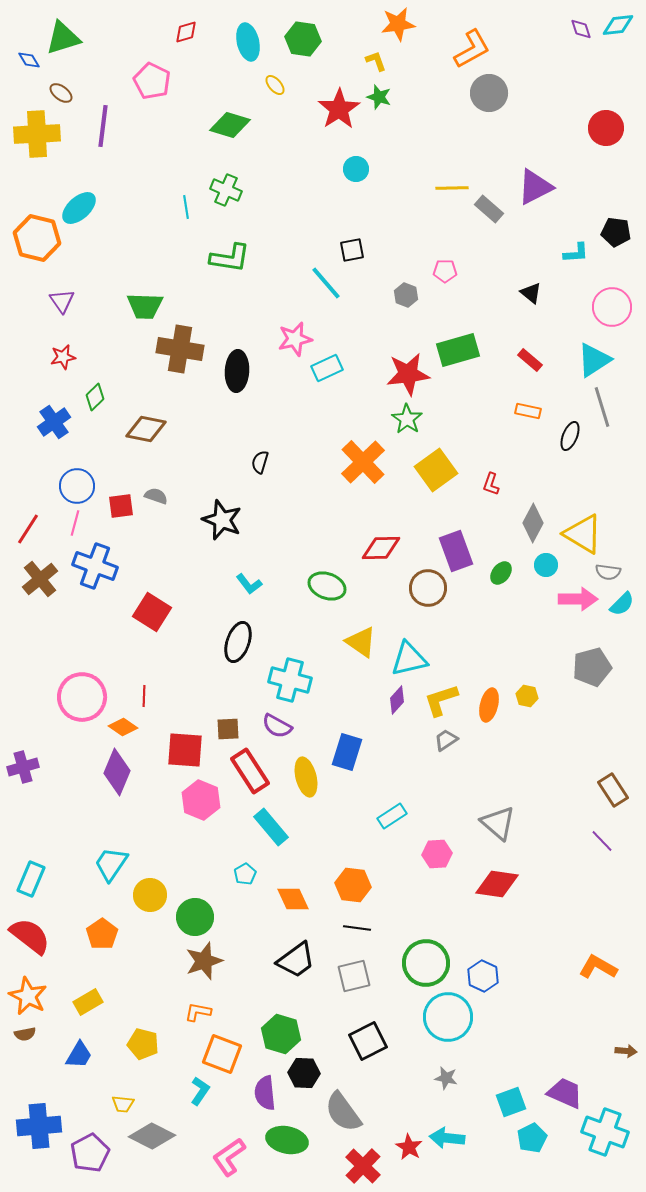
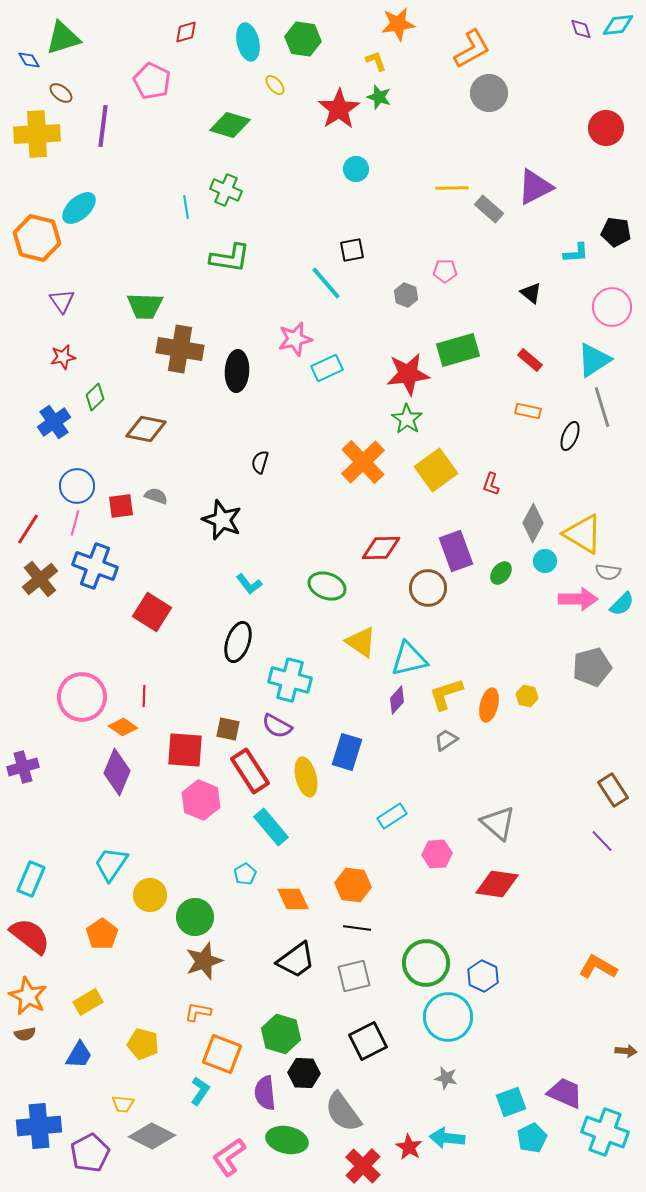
cyan circle at (546, 565): moved 1 px left, 4 px up
yellow L-shape at (441, 700): moved 5 px right, 6 px up
brown square at (228, 729): rotated 15 degrees clockwise
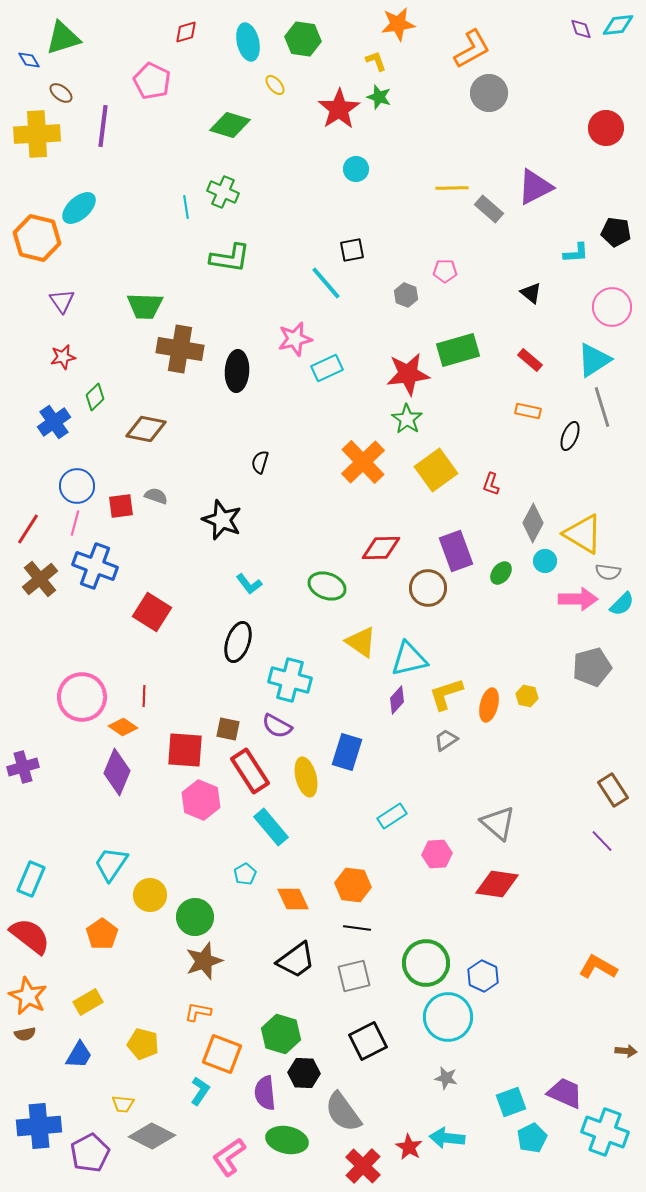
green cross at (226, 190): moved 3 px left, 2 px down
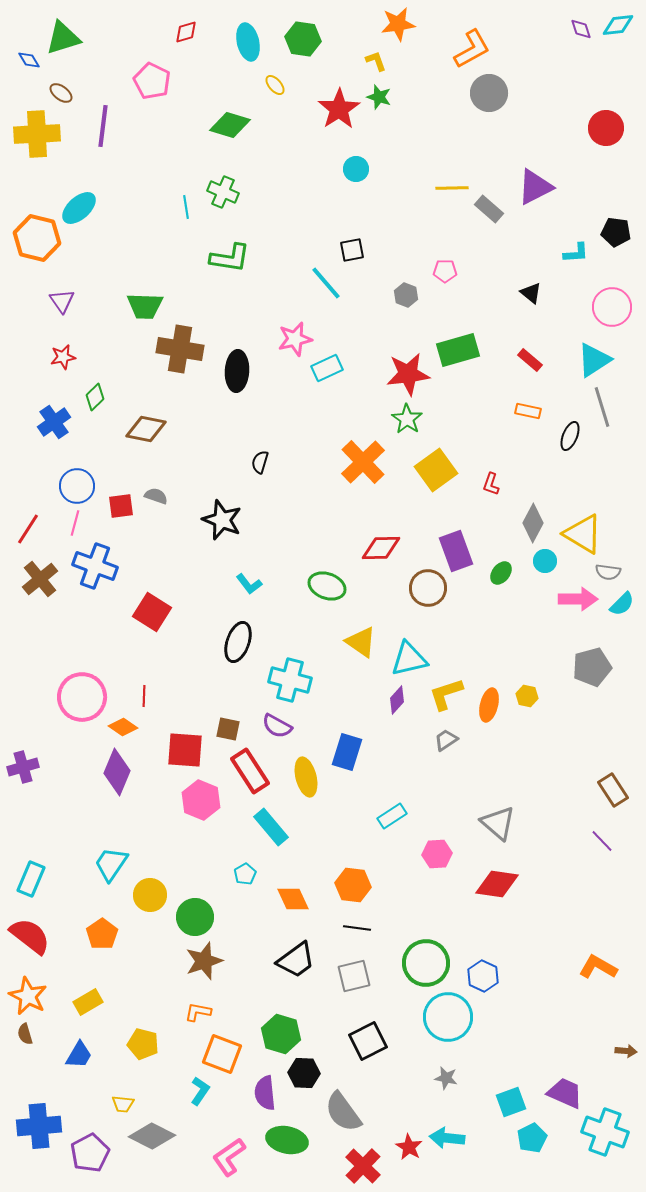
brown semicircle at (25, 1034): rotated 85 degrees clockwise
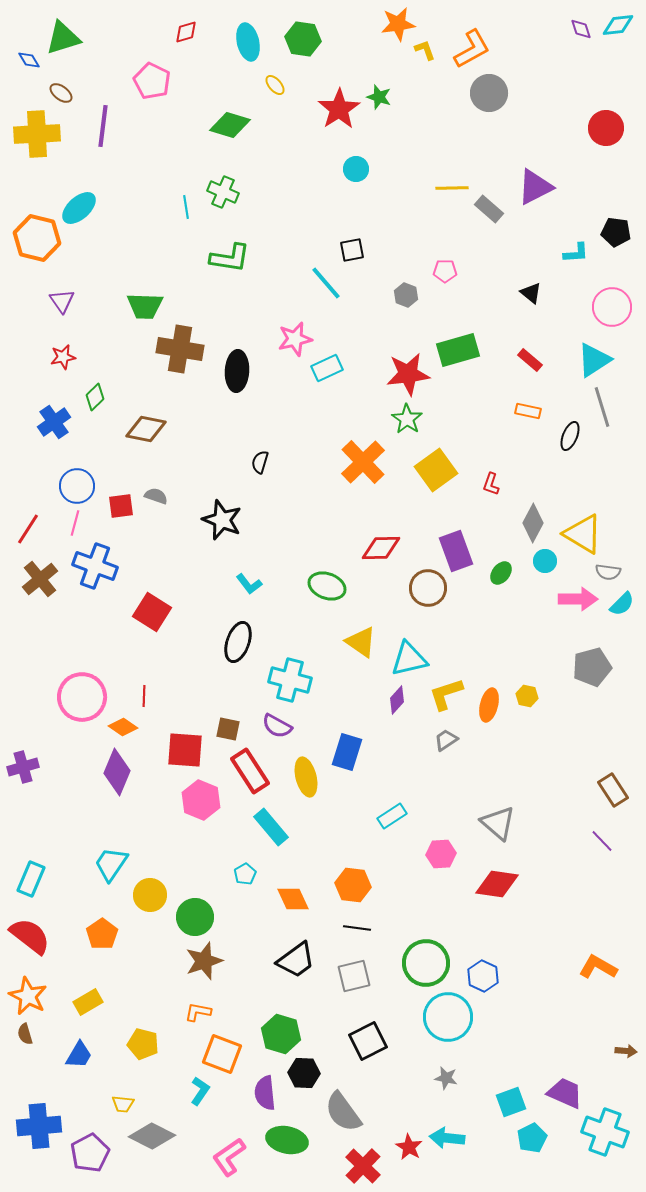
yellow L-shape at (376, 61): moved 49 px right, 11 px up
pink hexagon at (437, 854): moved 4 px right
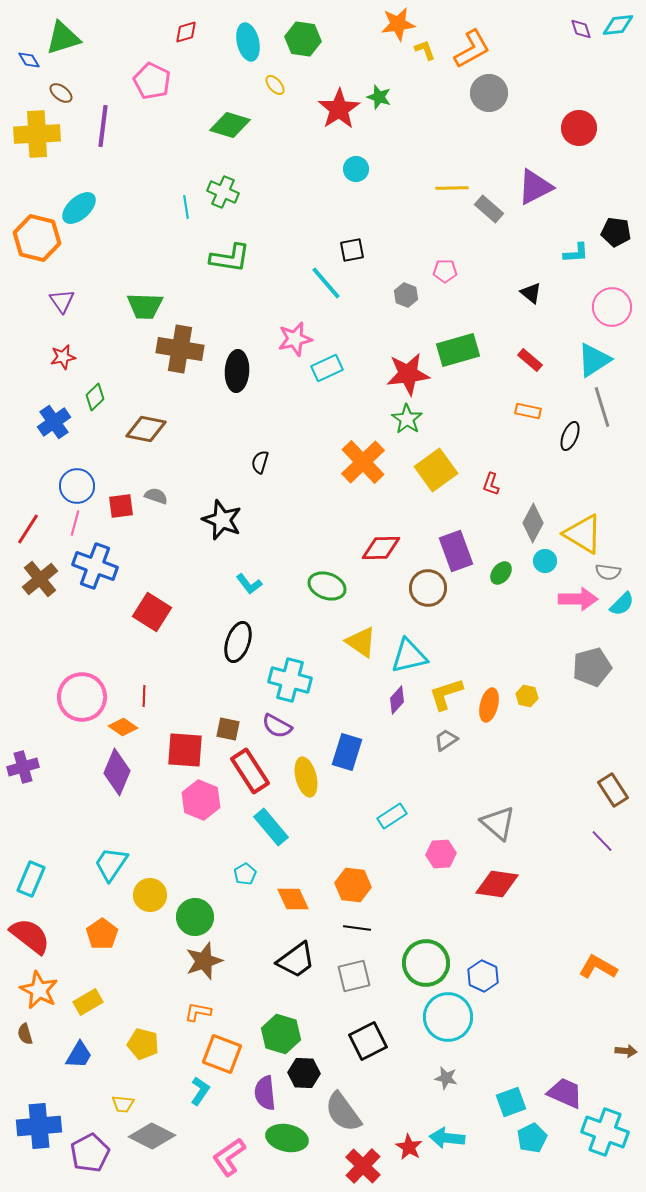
red circle at (606, 128): moved 27 px left
cyan triangle at (409, 659): moved 3 px up
orange star at (28, 996): moved 11 px right, 6 px up
green ellipse at (287, 1140): moved 2 px up
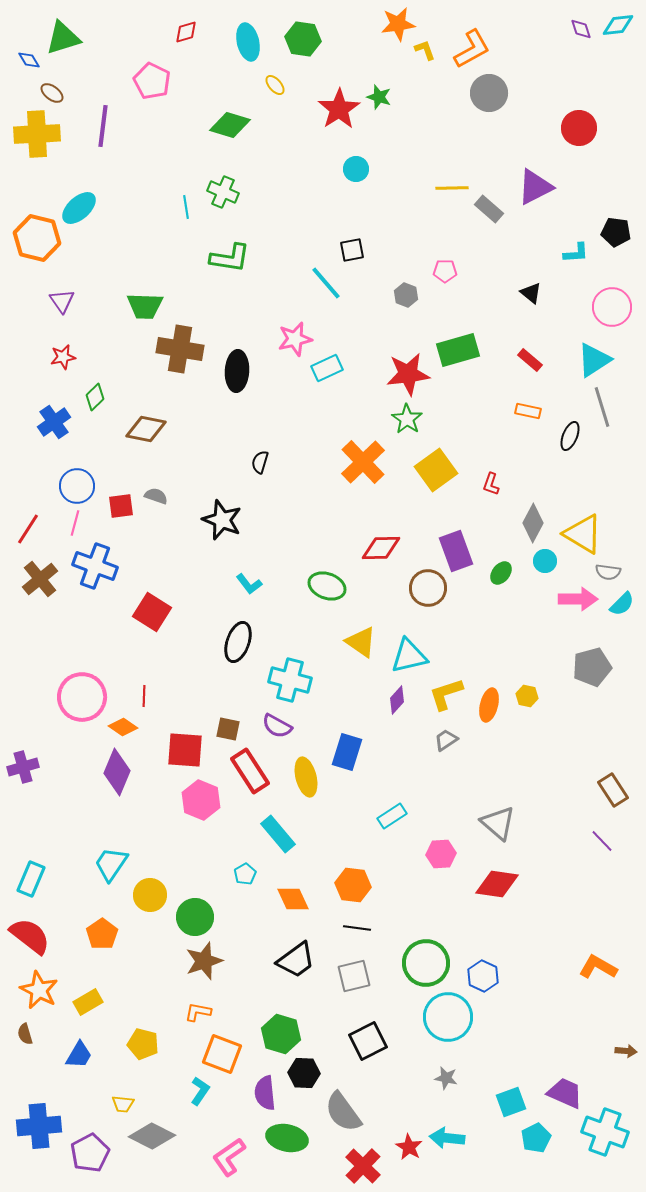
brown ellipse at (61, 93): moved 9 px left
cyan rectangle at (271, 827): moved 7 px right, 7 px down
cyan pentagon at (532, 1138): moved 4 px right
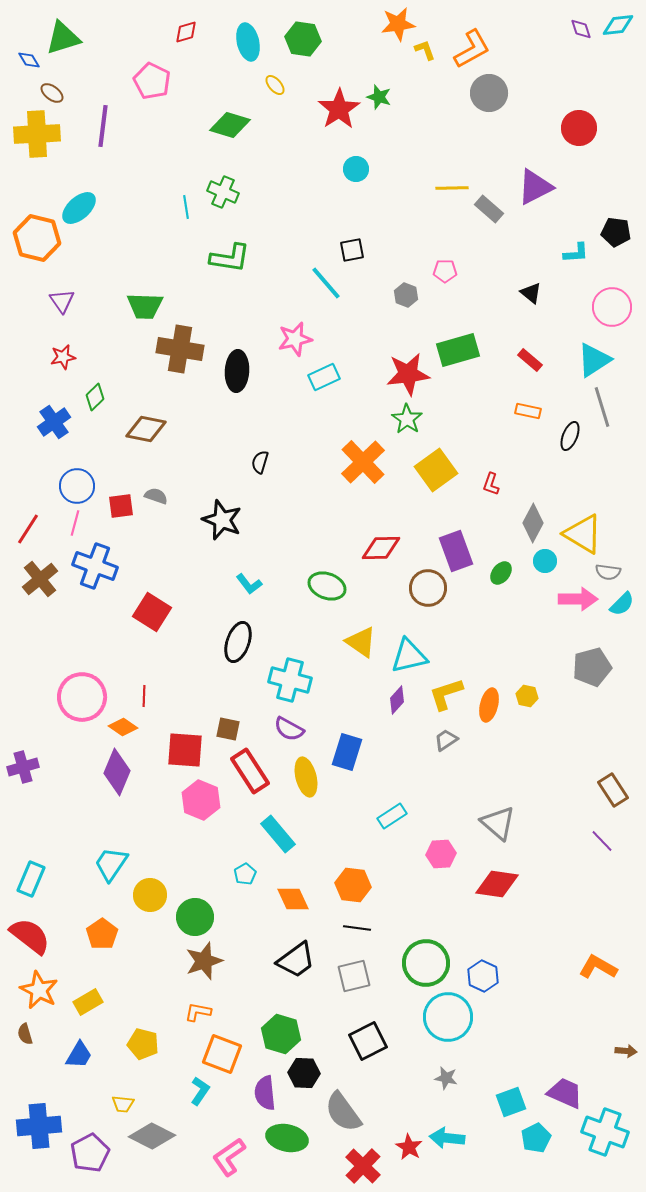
cyan rectangle at (327, 368): moved 3 px left, 9 px down
purple semicircle at (277, 726): moved 12 px right, 3 px down
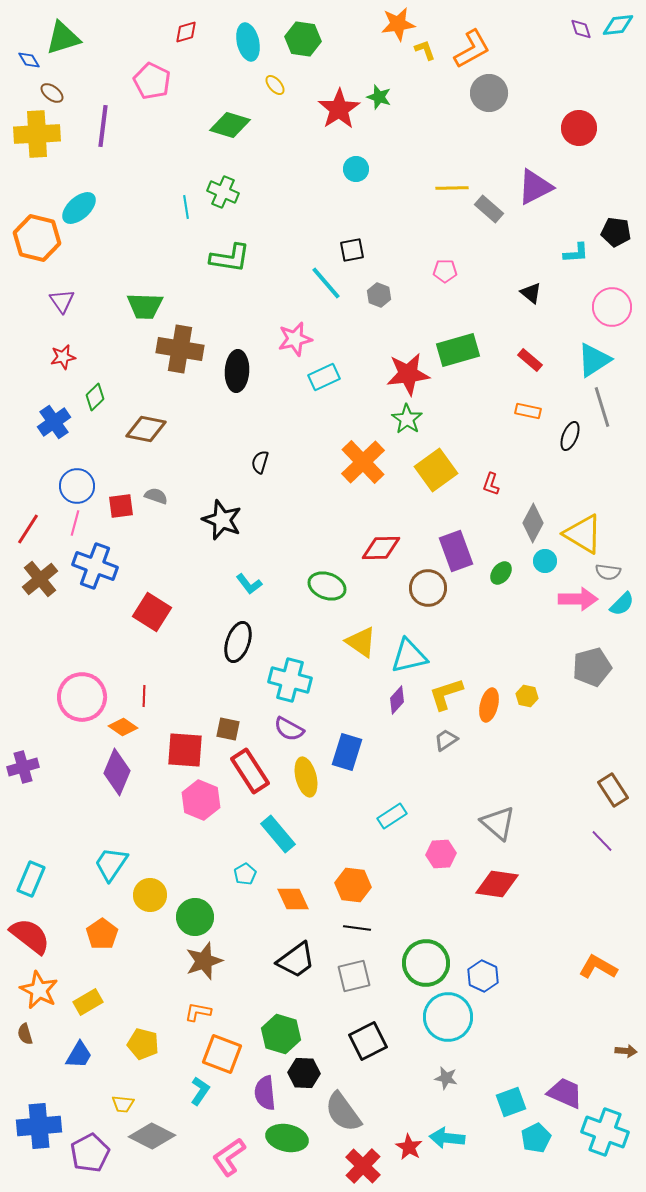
gray hexagon at (406, 295): moved 27 px left
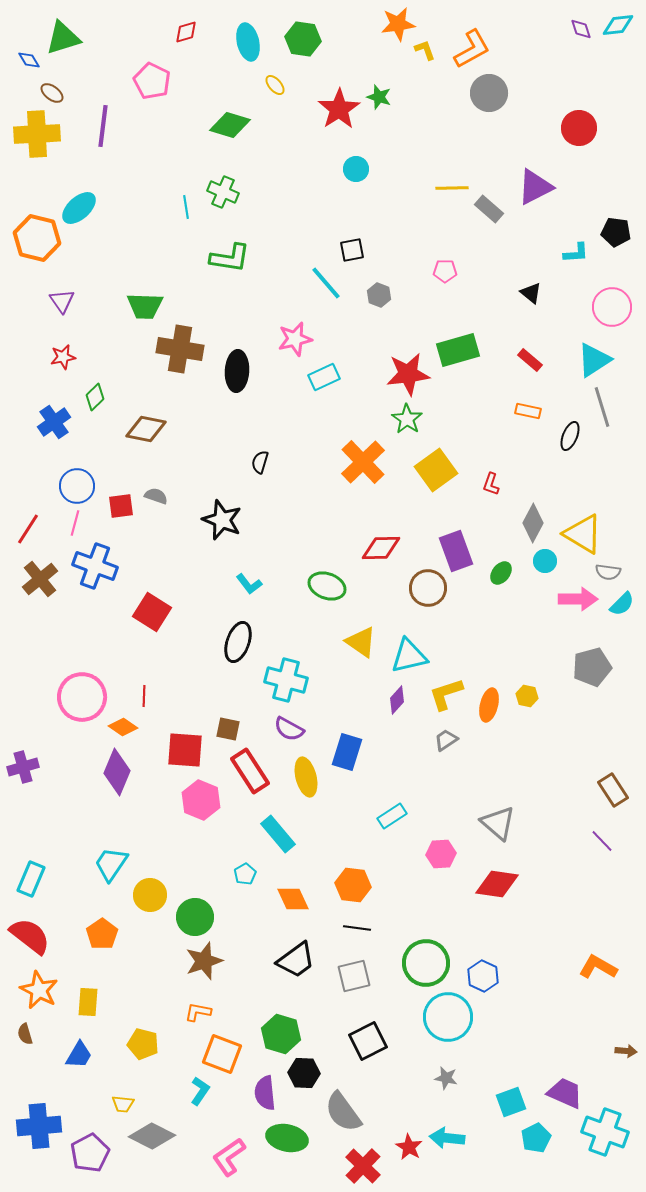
cyan cross at (290, 680): moved 4 px left
yellow rectangle at (88, 1002): rotated 56 degrees counterclockwise
